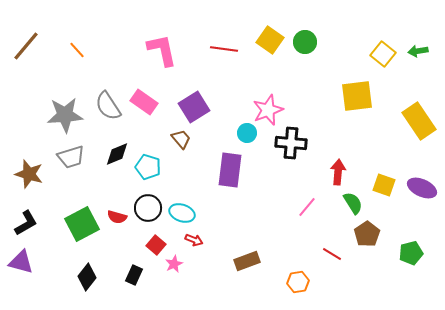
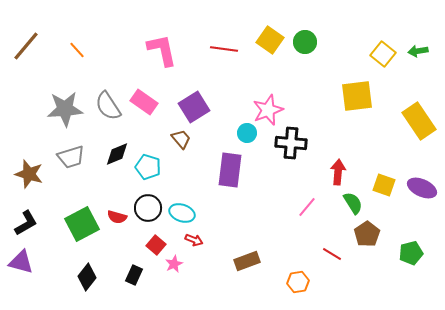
gray star at (65, 115): moved 6 px up
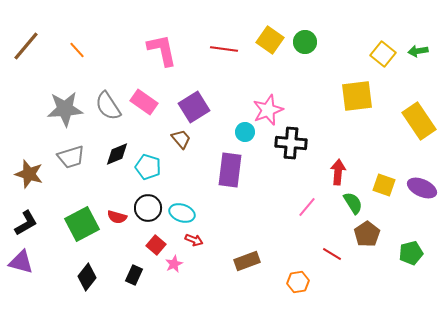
cyan circle at (247, 133): moved 2 px left, 1 px up
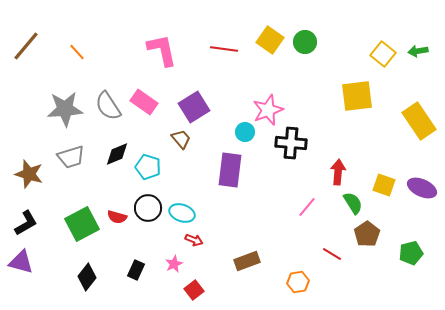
orange line at (77, 50): moved 2 px down
red square at (156, 245): moved 38 px right, 45 px down; rotated 12 degrees clockwise
black rectangle at (134, 275): moved 2 px right, 5 px up
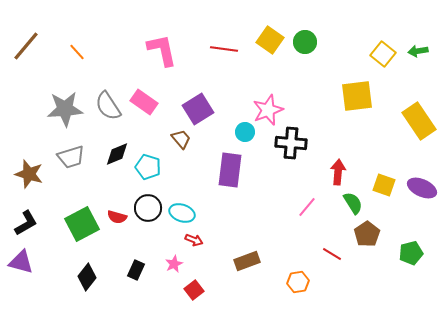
purple square at (194, 107): moved 4 px right, 2 px down
